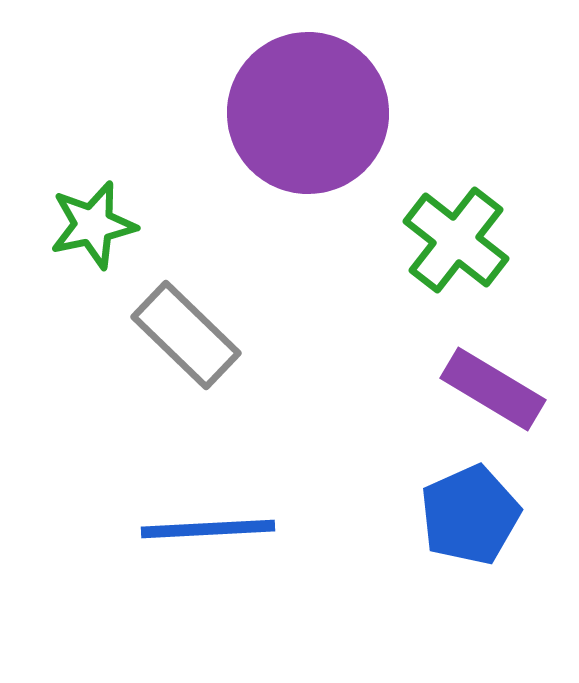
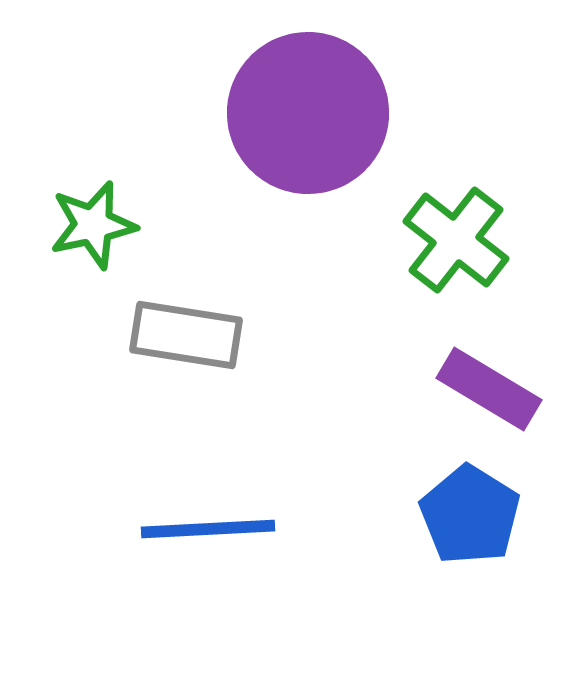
gray rectangle: rotated 35 degrees counterclockwise
purple rectangle: moved 4 px left
blue pentagon: rotated 16 degrees counterclockwise
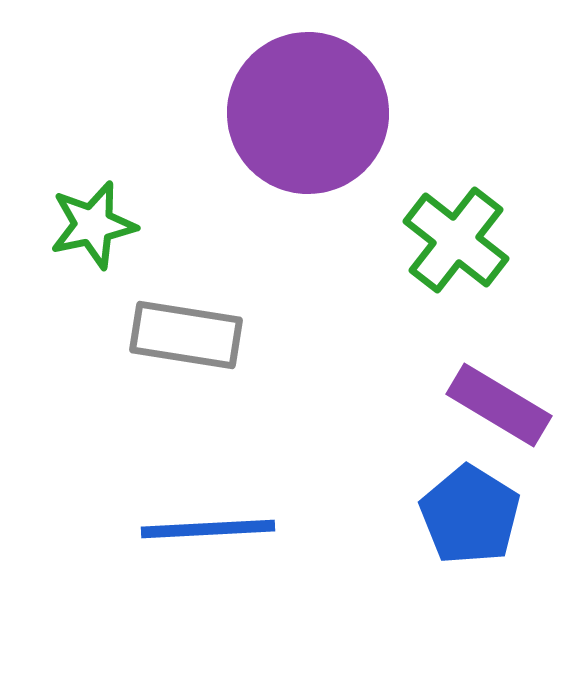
purple rectangle: moved 10 px right, 16 px down
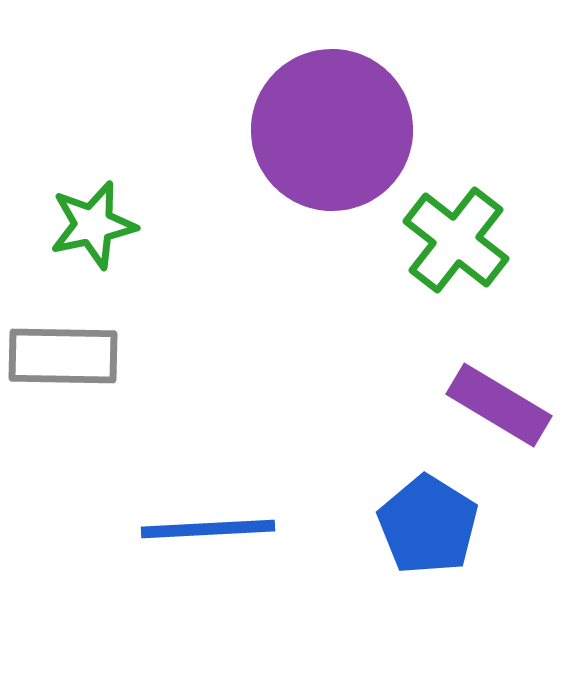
purple circle: moved 24 px right, 17 px down
gray rectangle: moved 123 px left, 21 px down; rotated 8 degrees counterclockwise
blue pentagon: moved 42 px left, 10 px down
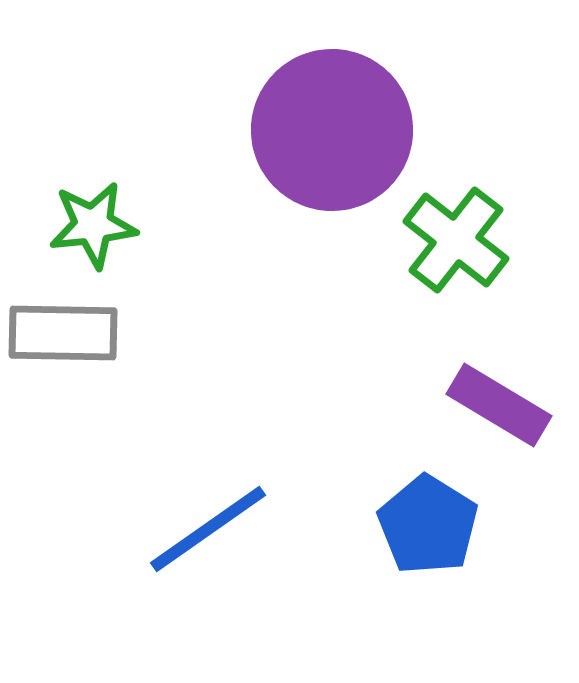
green star: rotated 6 degrees clockwise
gray rectangle: moved 23 px up
blue line: rotated 32 degrees counterclockwise
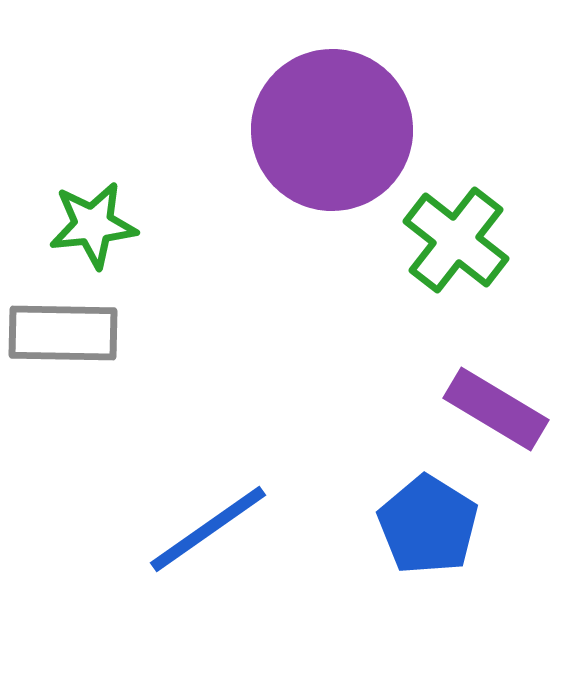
purple rectangle: moved 3 px left, 4 px down
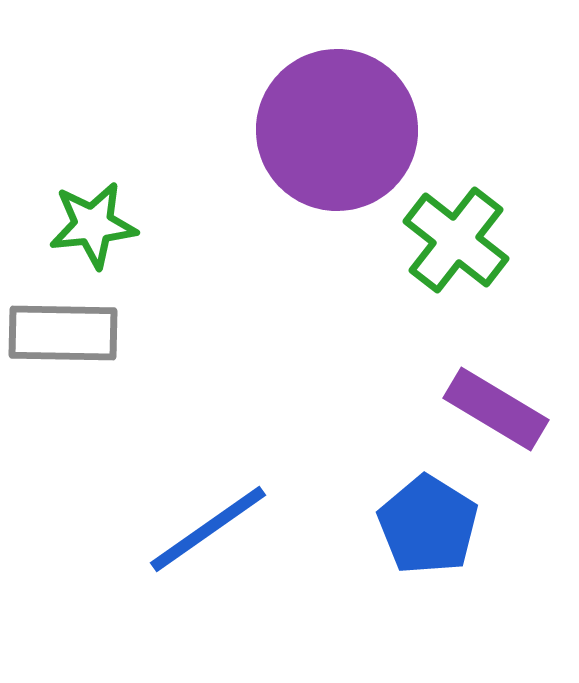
purple circle: moved 5 px right
